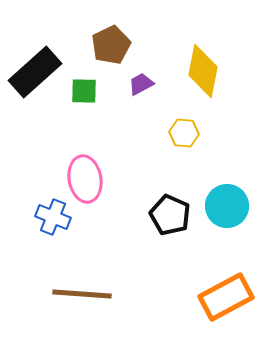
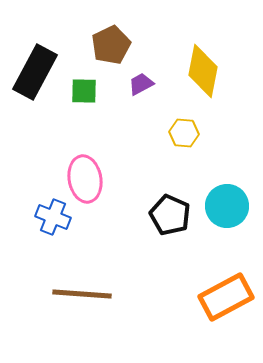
black rectangle: rotated 20 degrees counterclockwise
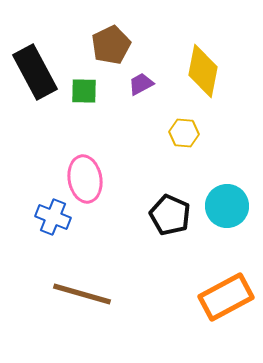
black rectangle: rotated 56 degrees counterclockwise
brown line: rotated 12 degrees clockwise
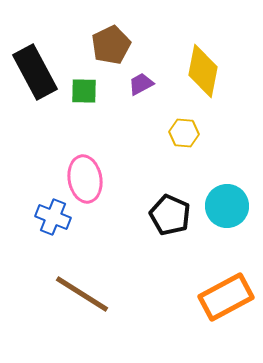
brown line: rotated 16 degrees clockwise
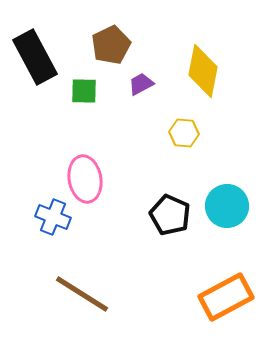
black rectangle: moved 15 px up
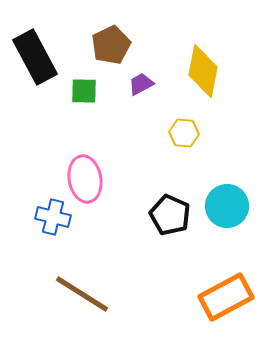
blue cross: rotated 8 degrees counterclockwise
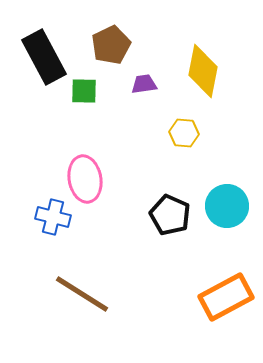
black rectangle: moved 9 px right
purple trapezoid: moved 3 px right; rotated 20 degrees clockwise
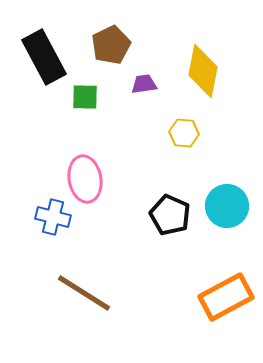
green square: moved 1 px right, 6 px down
brown line: moved 2 px right, 1 px up
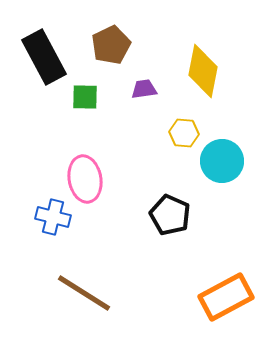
purple trapezoid: moved 5 px down
cyan circle: moved 5 px left, 45 px up
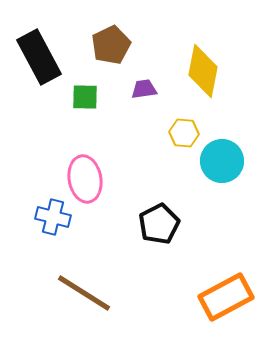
black rectangle: moved 5 px left
black pentagon: moved 11 px left, 9 px down; rotated 21 degrees clockwise
